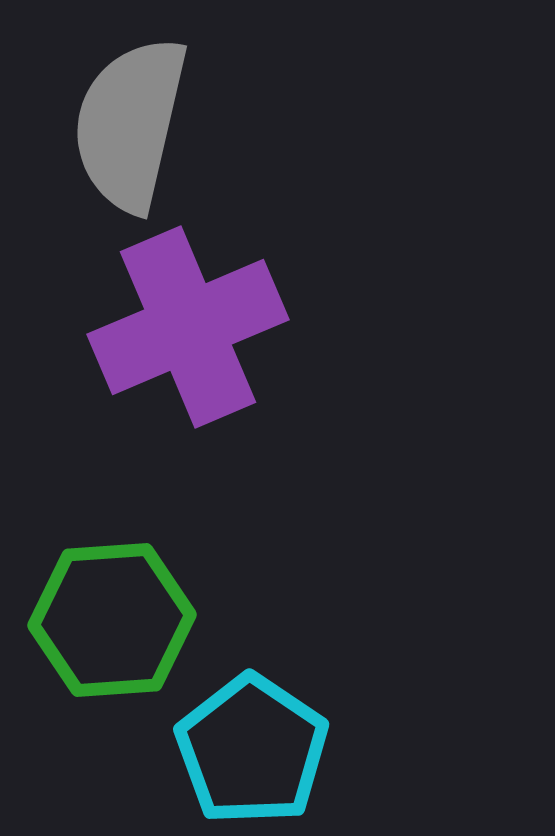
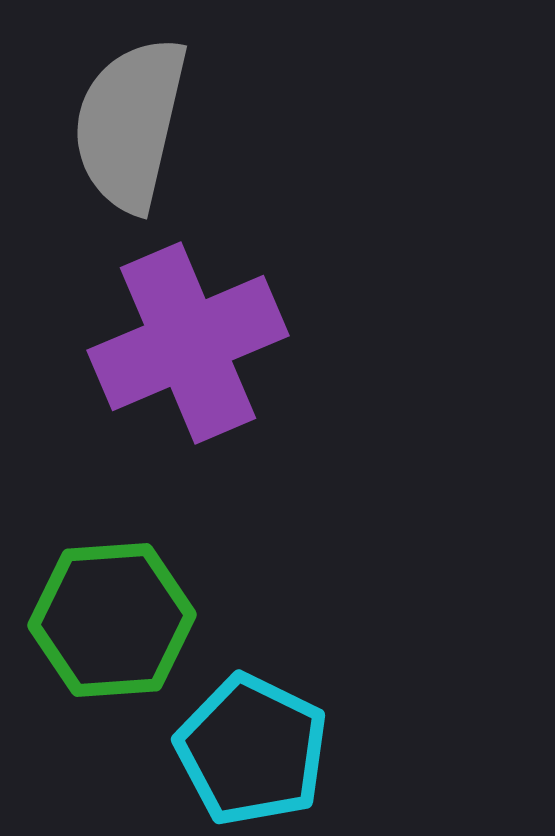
purple cross: moved 16 px down
cyan pentagon: rotated 8 degrees counterclockwise
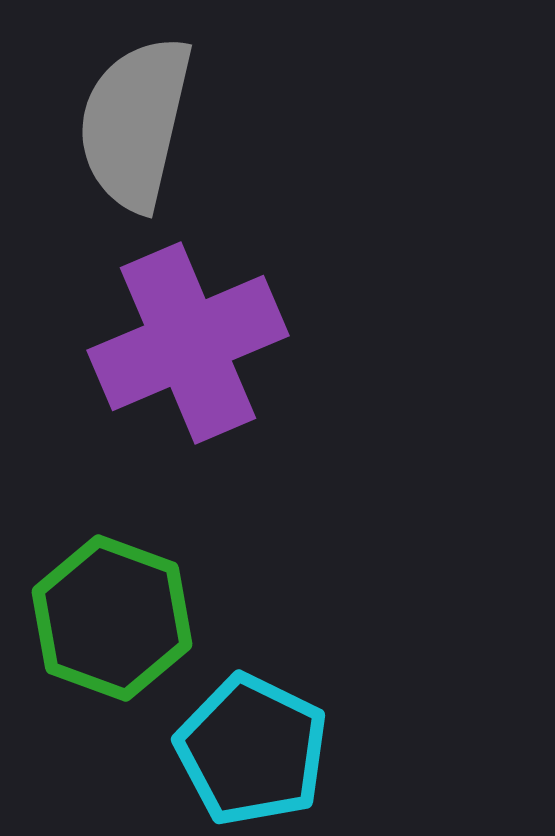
gray semicircle: moved 5 px right, 1 px up
green hexagon: moved 2 px up; rotated 24 degrees clockwise
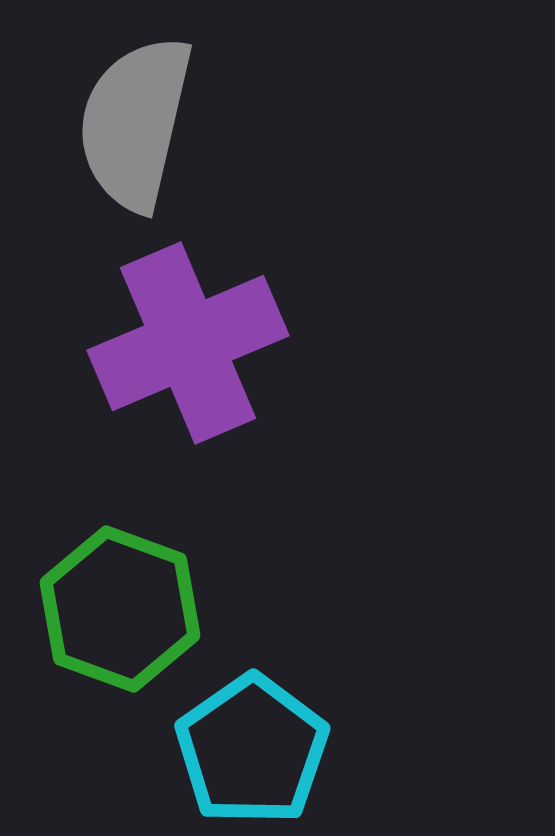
green hexagon: moved 8 px right, 9 px up
cyan pentagon: rotated 11 degrees clockwise
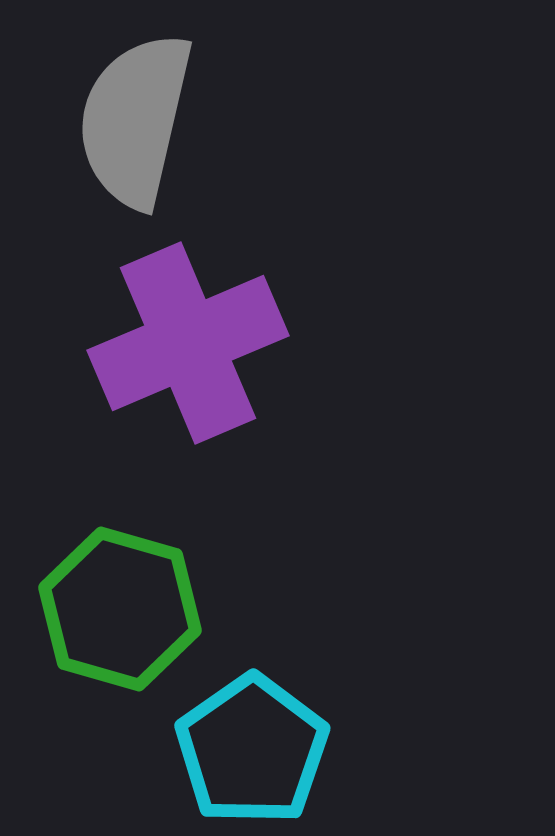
gray semicircle: moved 3 px up
green hexagon: rotated 4 degrees counterclockwise
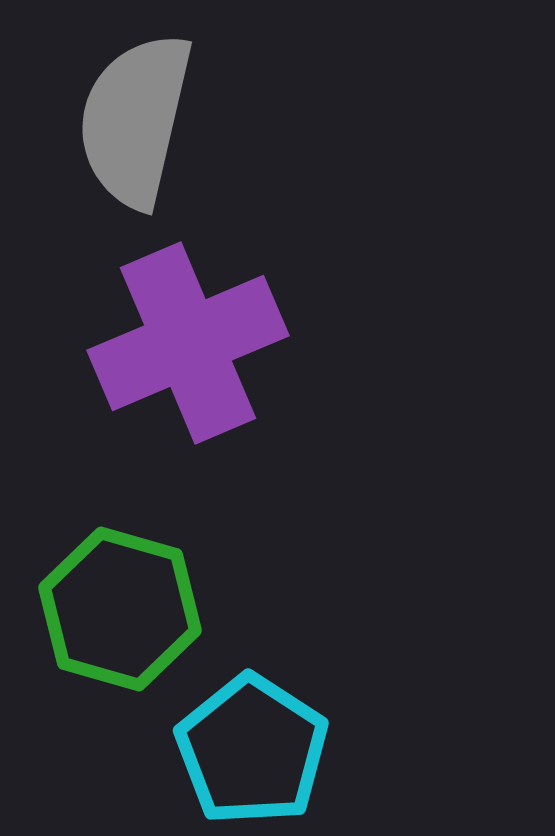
cyan pentagon: rotated 4 degrees counterclockwise
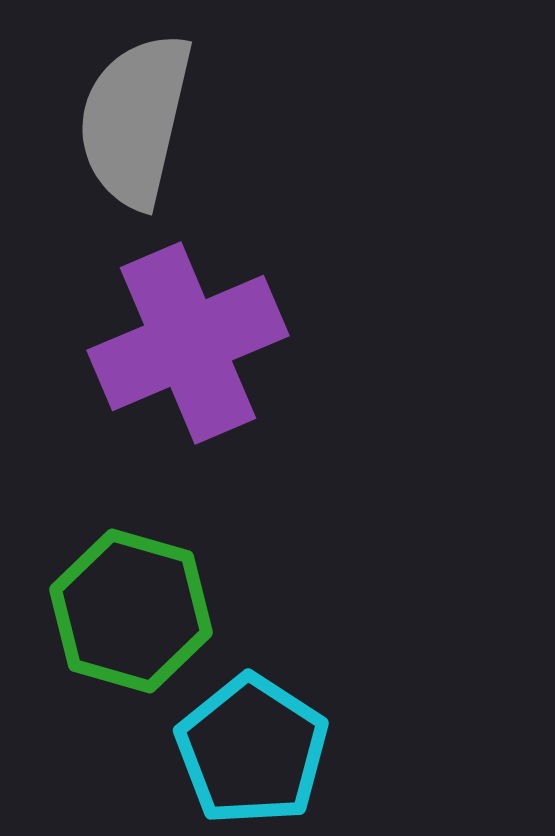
green hexagon: moved 11 px right, 2 px down
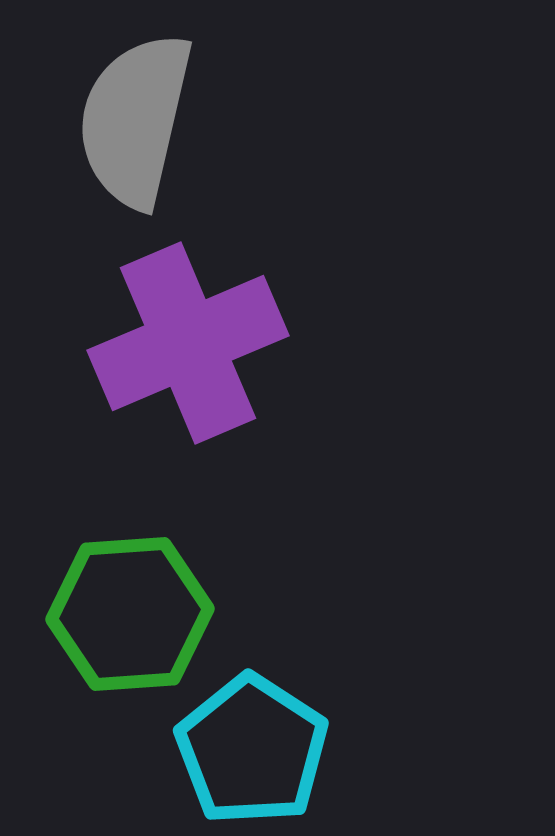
green hexagon: moved 1 px left, 3 px down; rotated 20 degrees counterclockwise
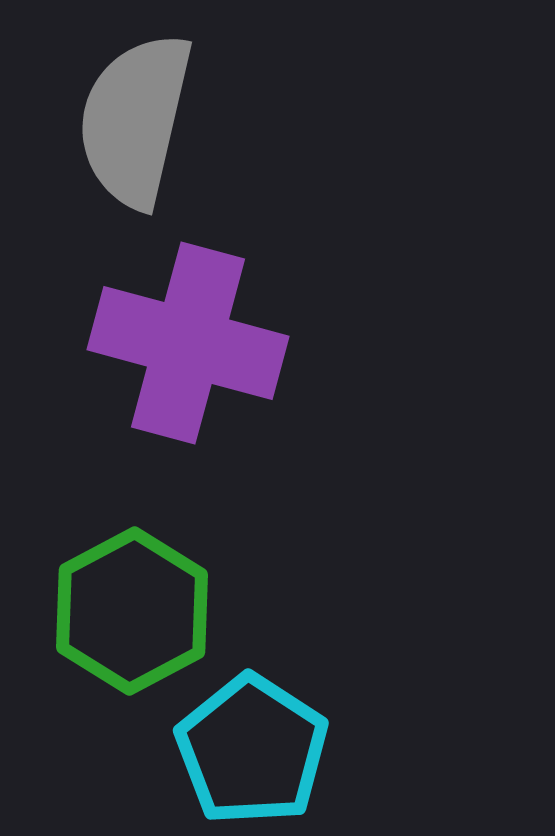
purple cross: rotated 38 degrees clockwise
green hexagon: moved 2 px right, 3 px up; rotated 24 degrees counterclockwise
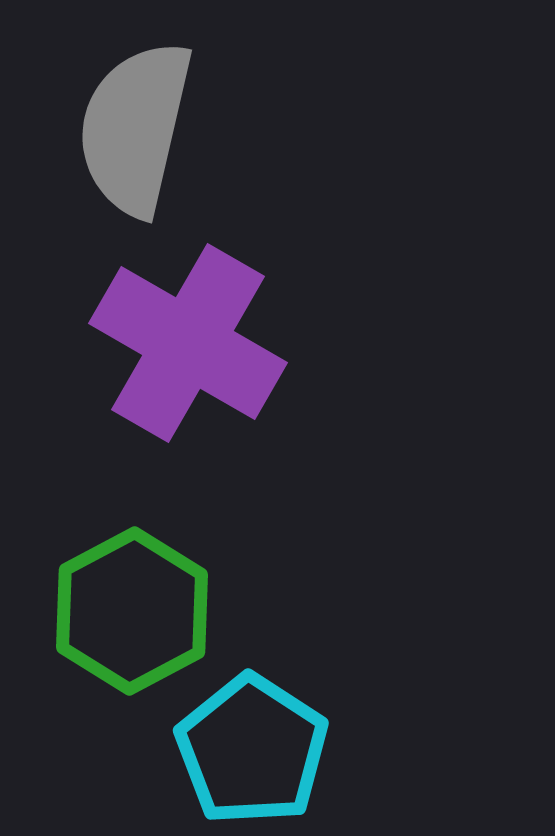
gray semicircle: moved 8 px down
purple cross: rotated 15 degrees clockwise
